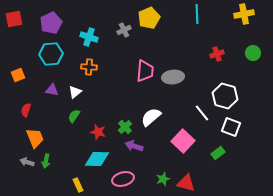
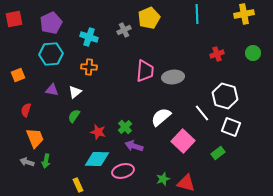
white semicircle: moved 10 px right
pink ellipse: moved 8 px up
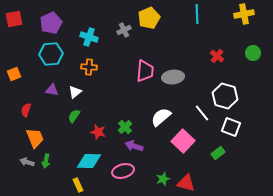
red cross: moved 2 px down; rotated 32 degrees counterclockwise
orange square: moved 4 px left, 1 px up
cyan diamond: moved 8 px left, 2 px down
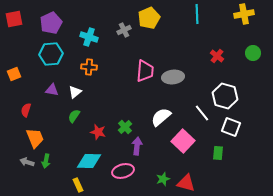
purple arrow: moved 3 px right; rotated 78 degrees clockwise
green rectangle: rotated 48 degrees counterclockwise
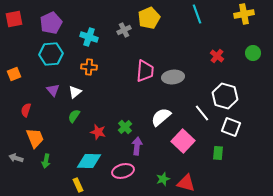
cyan line: rotated 18 degrees counterclockwise
purple triangle: moved 1 px right; rotated 40 degrees clockwise
gray arrow: moved 11 px left, 4 px up
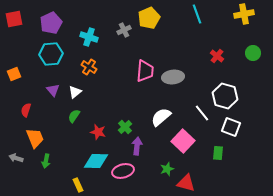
orange cross: rotated 28 degrees clockwise
cyan diamond: moved 7 px right
green star: moved 4 px right, 10 px up
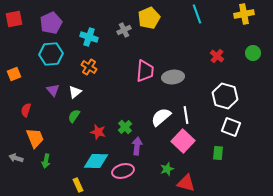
white line: moved 16 px left, 2 px down; rotated 30 degrees clockwise
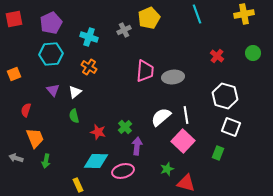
green semicircle: rotated 48 degrees counterclockwise
green rectangle: rotated 16 degrees clockwise
